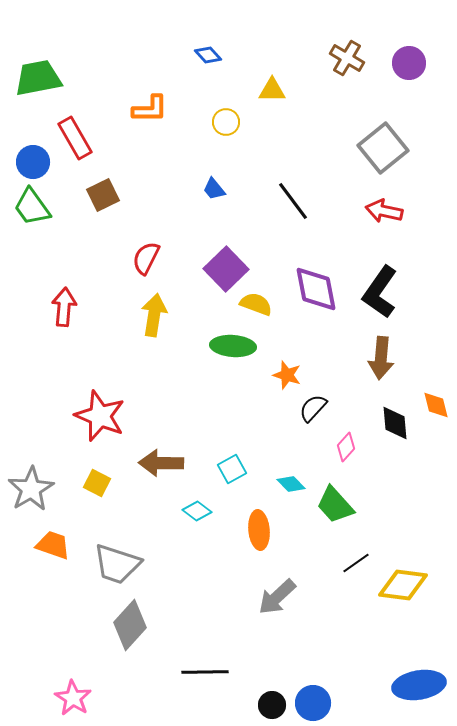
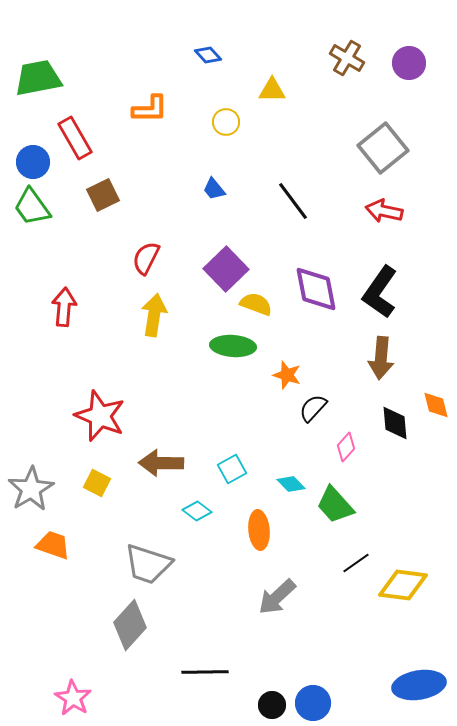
gray trapezoid at (117, 564): moved 31 px right
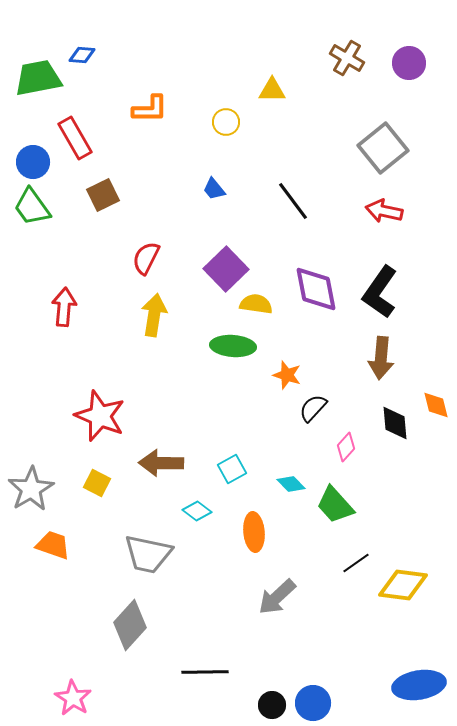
blue diamond at (208, 55): moved 126 px left; rotated 44 degrees counterclockwise
yellow semicircle at (256, 304): rotated 12 degrees counterclockwise
orange ellipse at (259, 530): moved 5 px left, 2 px down
gray trapezoid at (148, 564): moved 10 px up; rotated 6 degrees counterclockwise
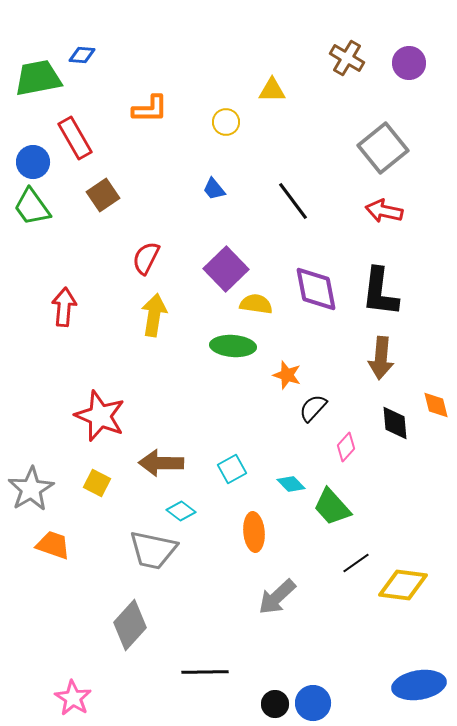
brown square at (103, 195): rotated 8 degrees counterclockwise
black L-shape at (380, 292): rotated 28 degrees counterclockwise
green trapezoid at (335, 505): moved 3 px left, 2 px down
cyan diamond at (197, 511): moved 16 px left
gray trapezoid at (148, 554): moved 5 px right, 4 px up
black circle at (272, 705): moved 3 px right, 1 px up
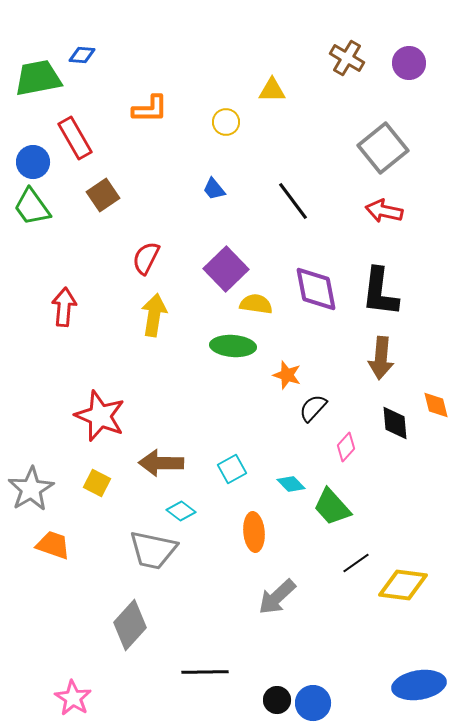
black circle at (275, 704): moved 2 px right, 4 px up
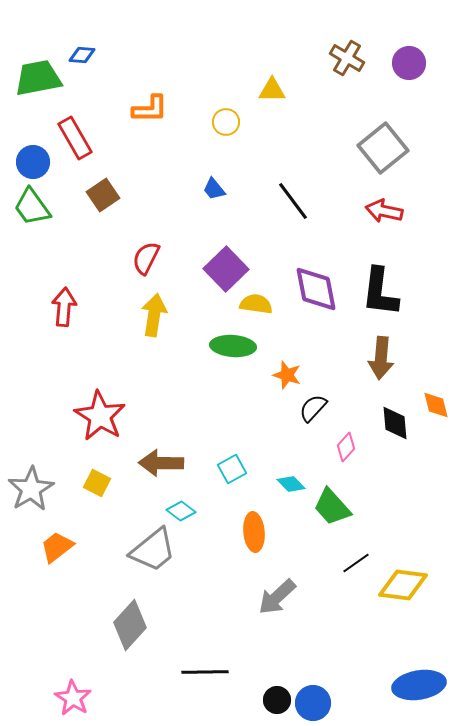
red star at (100, 416): rotated 9 degrees clockwise
orange trapezoid at (53, 545): moved 4 px right, 2 px down; rotated 57 degrees counterclockwise
gray trapezoid at (153, 550): rotated 51 degrees counterclockwise
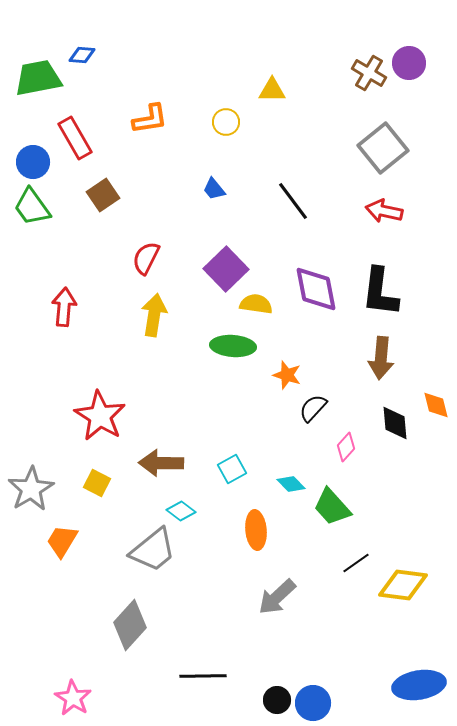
brown cross at (347, 58): moved 22 px right, 15 px down
orange L-shape at (150, 109): moved 10 px down; rotated 9 degrees counterclockwise
orange ellipse at (254, 532): moved 2 px right, 2 px up
orange trapezoid at (57, 547): moved 5 px right, 6 px up; rotated 21 degrees counterclockwise
black line at (205, 672): moved 2 px left, 4 px down
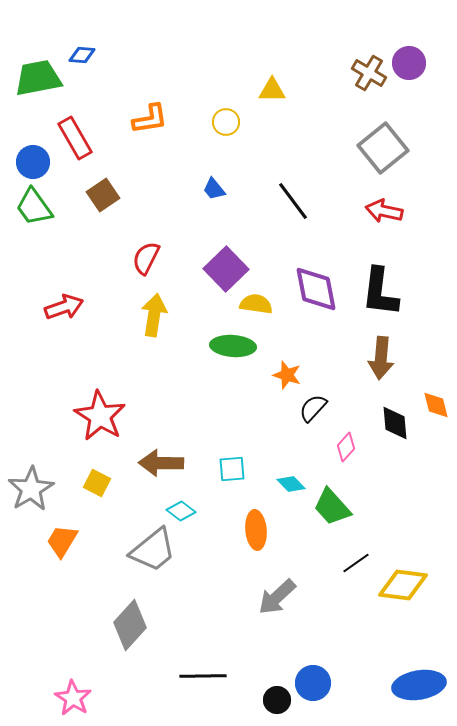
green trapezoid at (32, 207): moved 2 px right
red arrow at (64, 307): rotated 66 degrees clockwise
cyan square at (232, 469): rotated 24 degrees clockwise
blue circle at (313, 703): moved 20 px up
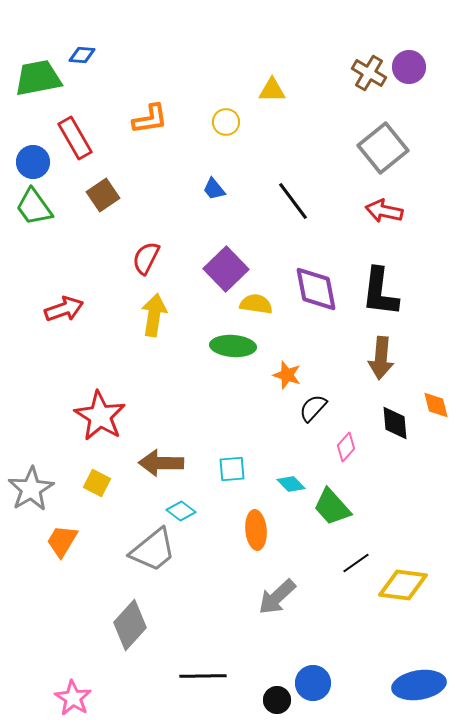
purple circle at (409, 63): moved 4 px down
red arrow at (64, 307): moved 2 px down
